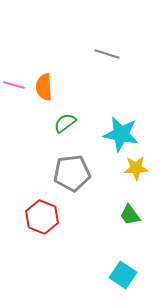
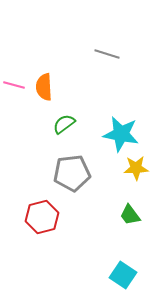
green semicircle: moved 1 px left, 1 px down
red hexagon: rotated 24 degrees clockwise
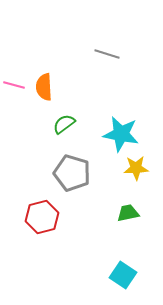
gray pentagon: rotated 24 degrees clockwise
green trapezoid: moved 2 px left, 2 px up; rotated 115 degrees clockwise
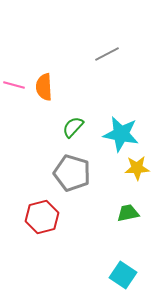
gray line: rotated 45 degrees counterclockwise
green semicircle: moved 9 px right, 3 px down; rotated 10 degrees counterclockwise
yellow star: moved 1 px right
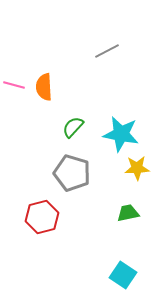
gray line: moved 3 px up
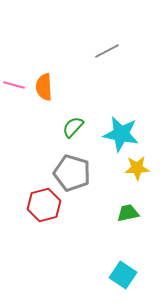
red hexagon: moved 2 px right, 12 px up
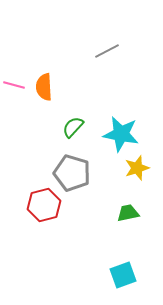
yellow star: rotated 15 degrees counterclockwise
cyan square: rotated 36 degrees clockwise
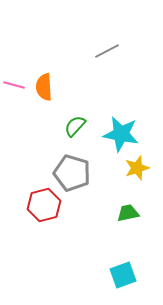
green semicircle: moved 2 px right, 1 px up
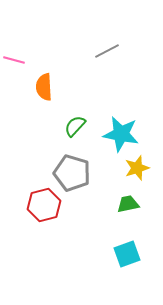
pink line: moved 25 px up
green trapezoid: moved 9 px up
cyan square: moved 4 px right, 21 px up
